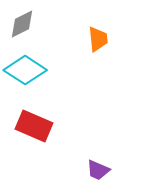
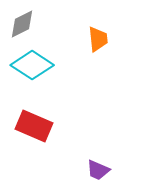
cyan diamond: moved 7 px right, 5 px up
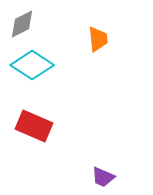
purple trapezoid: moved 5 px right, 7 px down
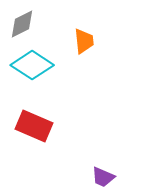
orange trapezoid: moved 14 px left, 2 px down
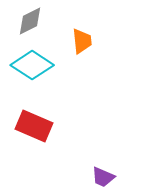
gray diamond: moved 8 px right, 3 px up
orange trapezoid: moved 2 px left
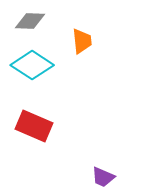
gray diamond: rotated 28 degrees clockwise
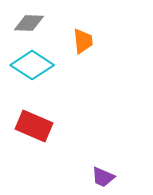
gray diamond: moved 1 px left, 2 px down
orange trapezoid: moved 1 px right
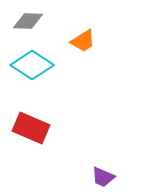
gray diamond: moved 1 px left, 2 px up
orange trapezoid: rotated 64 degrees clockwise
red rectangle: moved 3 px left, 2 px down
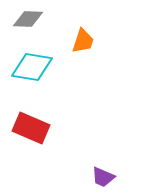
gray diamond: moved 2 px up
orange trapezoid: rotated 40 degrees counterclockwise
cyan diamond: moved 2 px down; rotated 24 degrees counterclockwise
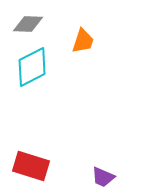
gray diamond: moved 5 px down
cyan diamond: rotated 36 degrees counterclockwise
red rectangle: moved 38 px down; rotated 6 degrees counterclockwise
